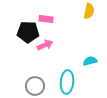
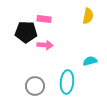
yellow semicircle: moved 1 px left, 5 px down
pink rectangle: moved 2 px left
black pentagon: moved 2 px left
pink arrow: rotated 28 degrees clockwise
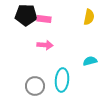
yellow semicircle: moved 1 px right, 1 px down
black pentagon: moved 17 px up
cyan ellipse: moved 5 px left, 2 px up
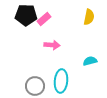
pink rectangle: rotated 48 degrees counterclockwise
pink arrow: moved 7 px right
cyan ellipse: moved 1 px left, 1 px down
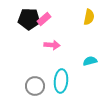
black pentagon: moved 3 px right, 4 px down
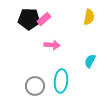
cyan semicircle: rotated 48 degrees counterclockwise
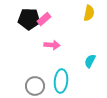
yellow semicircle: moved 4 px up
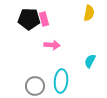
pink rectangle: rotated 64 degrees counterclockwise
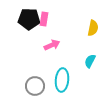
yellow semicircle: moved 4 px right, 15 px down
pink rectangle: rotated 24 degrees clockwise
pink arrow: rotated 28 degrees counterclockwise
cyan ellipse: moved 1 px right, 1 px up
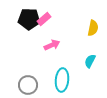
pink rectangle: rotated 40 degrees clockwise
gray circle: moved 7 px left, 1 px up
